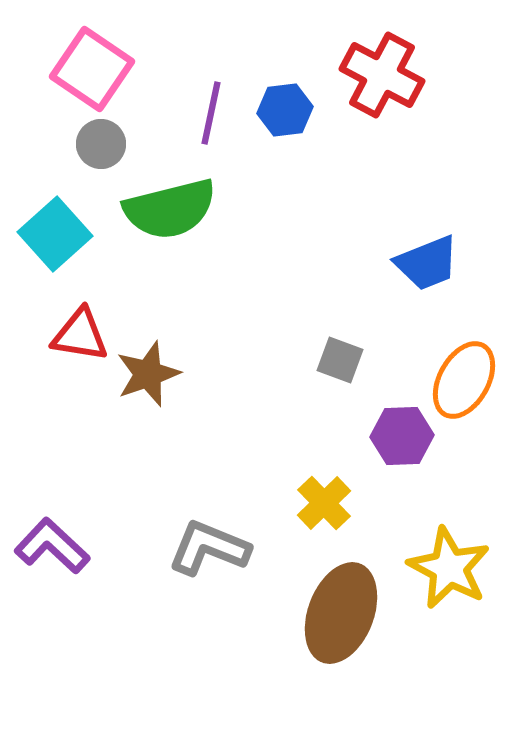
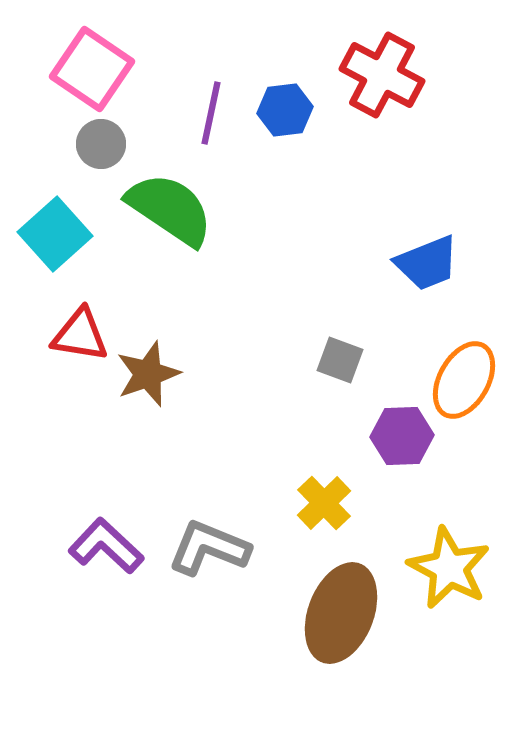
green semicircle: rotated 132 degrees counterclockwise
purple L-shape: moved 54 px right
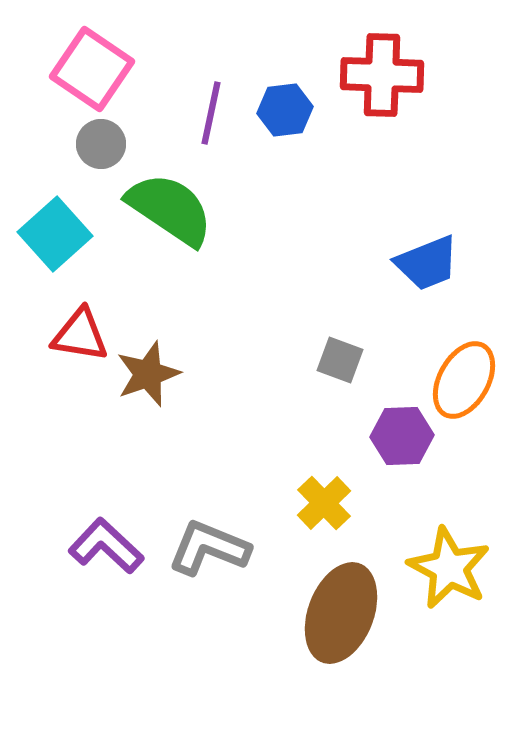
red cross: rotated 26 degrees counterclockwise
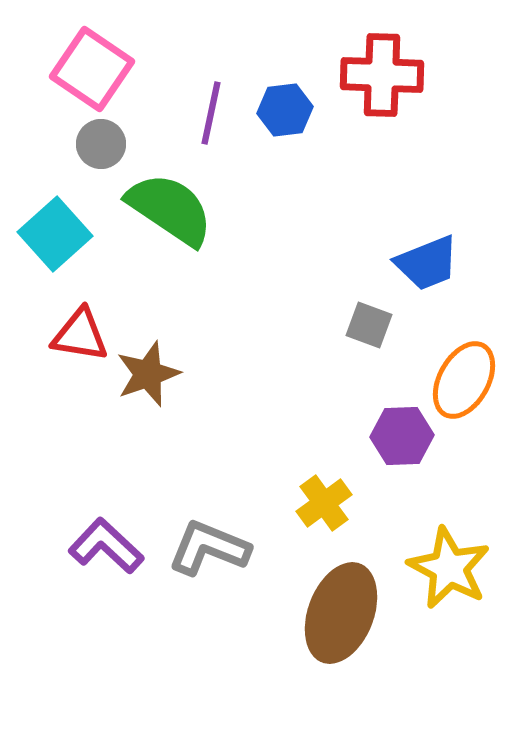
gray square: moved 29 px right, 35 px up
yellow cross: rotated 8 degrees clockwise
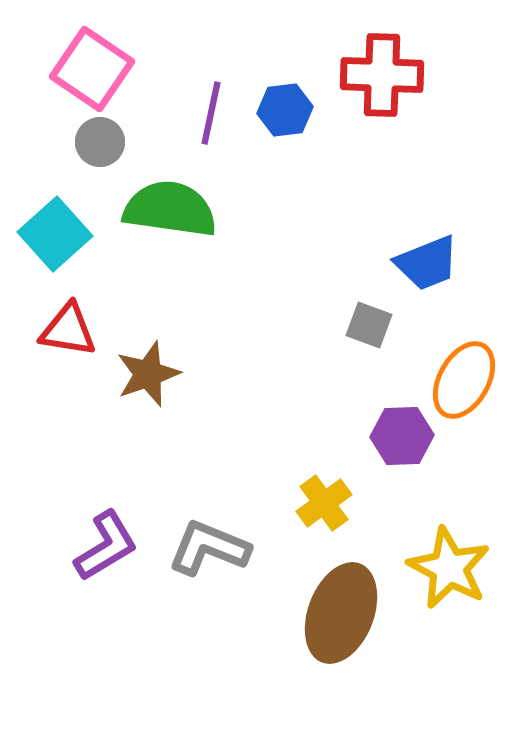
gray circle: moved 1 px left, 2 px up
green semicircle: rotated 26 degrees counterclockwise
red triangle: moved 12 px left, 5 px up
purple L-shape: rotated 106 degrees clockwise
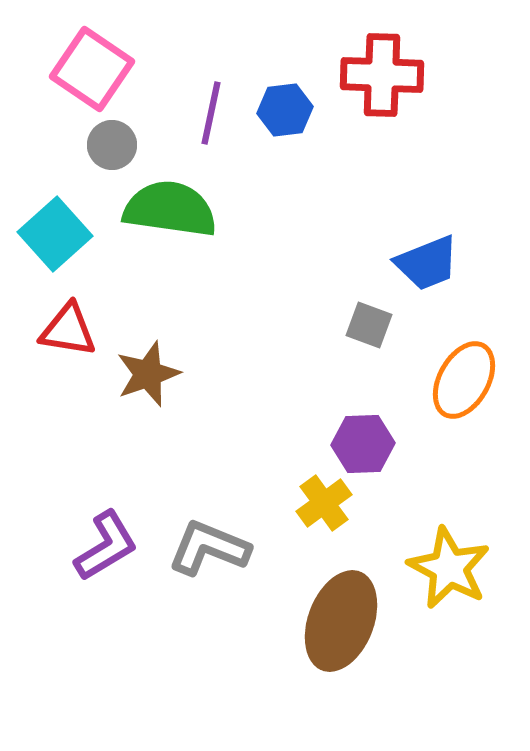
gray circle: moved 12 px right, 3 px down
purple hexagon: moved 39 px left, 8 px down
brown ellipse: moved 8 px down
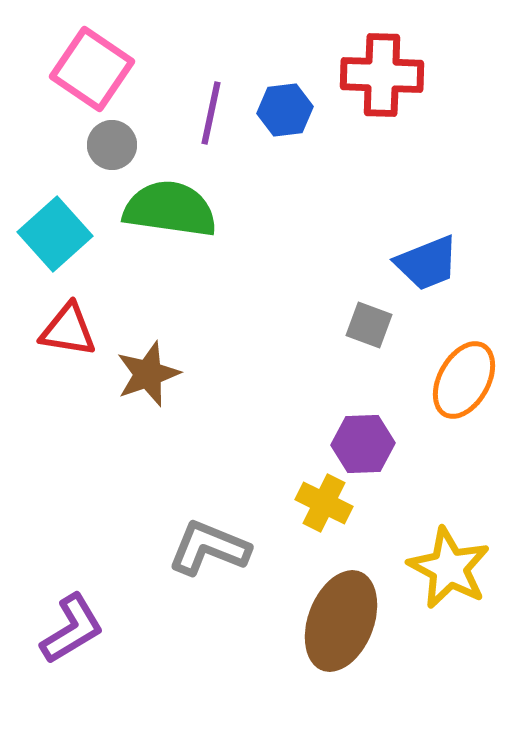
yellow cross: rotated 28 degrees counterclockwise
purple L-shape: moved 34 px left, 83 px down
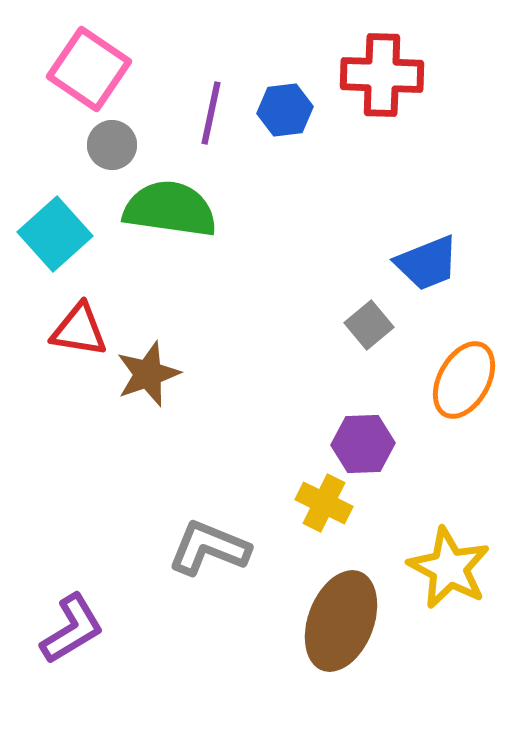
pink square: moved 3 px left
gray square: rotated 30 degrees clockwise
red triangle: moved 11 px right
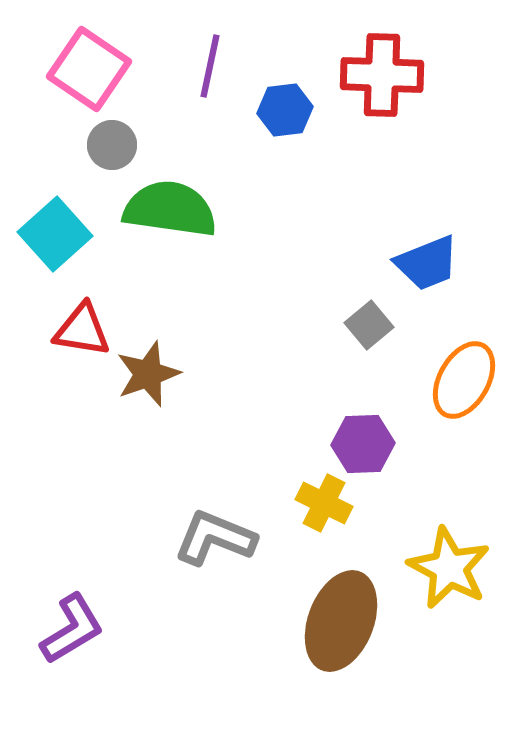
purple line: moved 1 px left, 47 px up
red triangle: moved 3 px right
gray L-shape: moved 6 px right, 10 px up
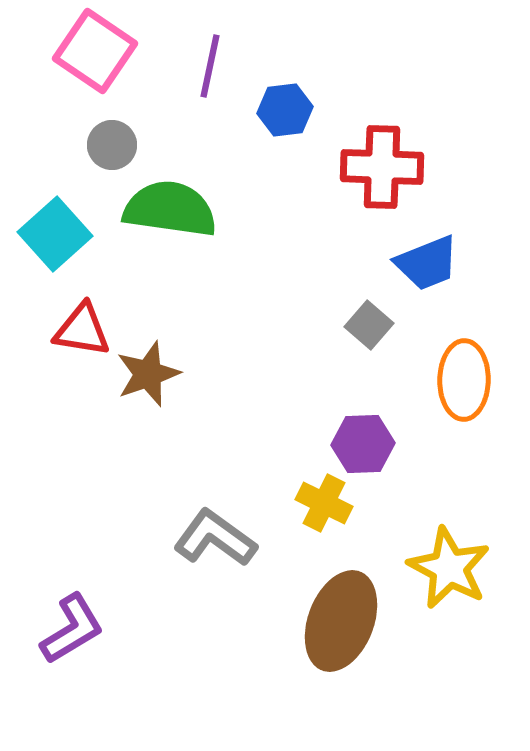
pink square: moved 6 px right, 18 px up
red cross: moved 92 px down
gray square: rotated 9 degrees counterclockwise
orange ellipse: rotated 28 degrees counterclockwise
gray L-shape: rotated 14 degrees clockwise
